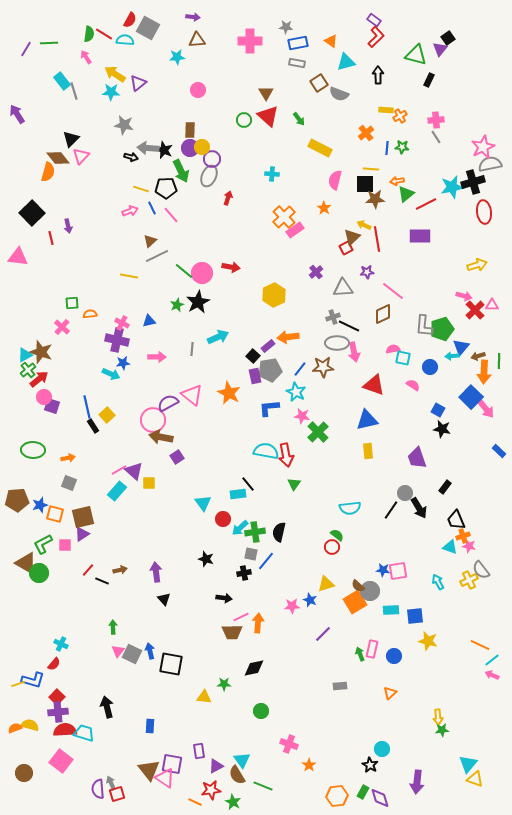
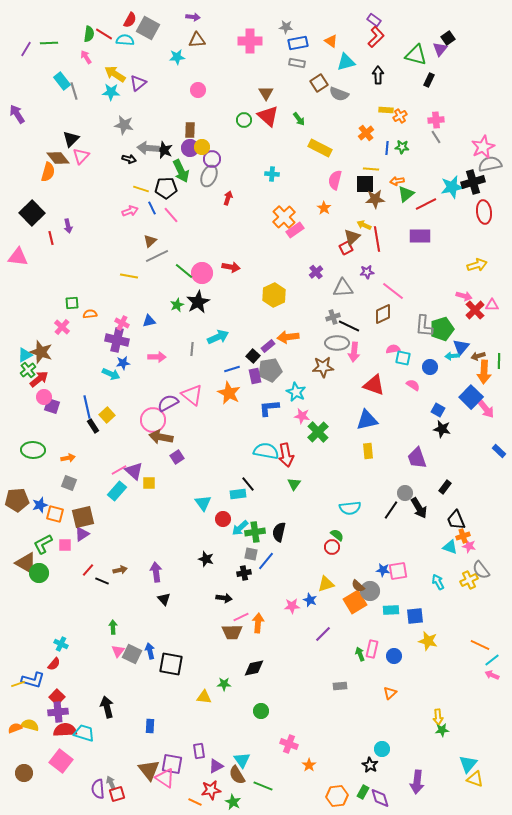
black arrow at (131, 157): moved 2 px left, 2 px down
pink arrow at (354, 352): rotated 18 degrees clockwise
blue line at (300, 369): moved 68 px left; rotated 35 degrees clockwise
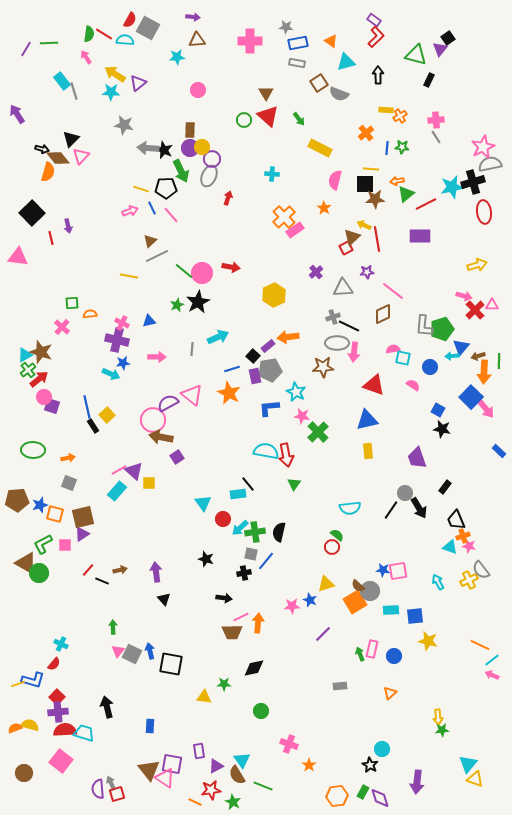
black arrow at (129, 159): moved 87 px left, 10 px up
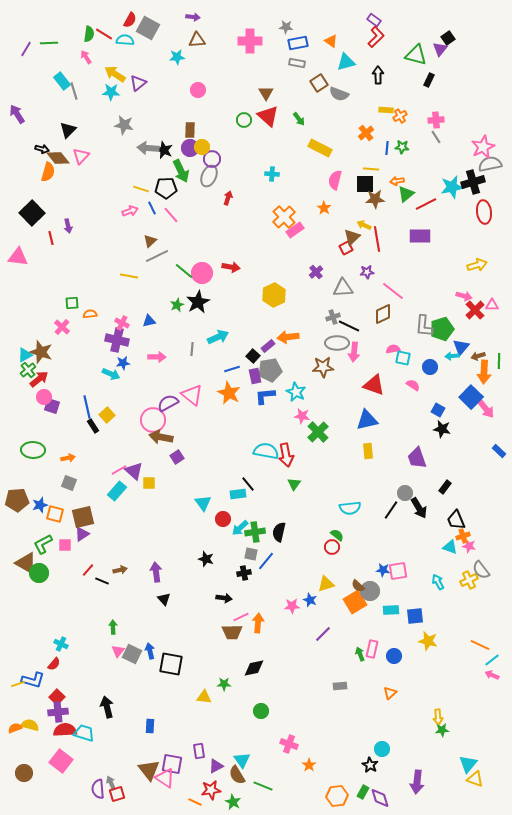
black triangle at (71, 139): moved 3 px left, 9 px up
blue L-shape at (269, 408): moved 4 px left, 12 px up
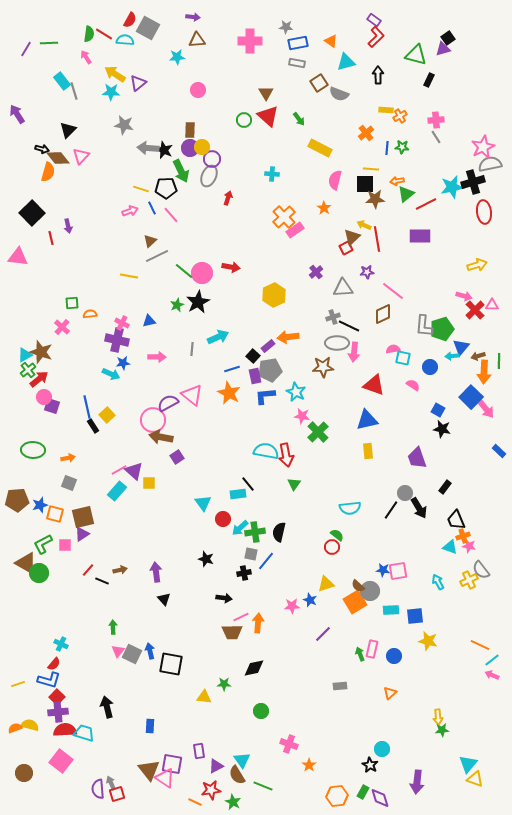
purple triangle at (440, 49): moved 3 px right; rotated 35 degrees clockwise
blue L-shape at (33, 680): moved 16 px right
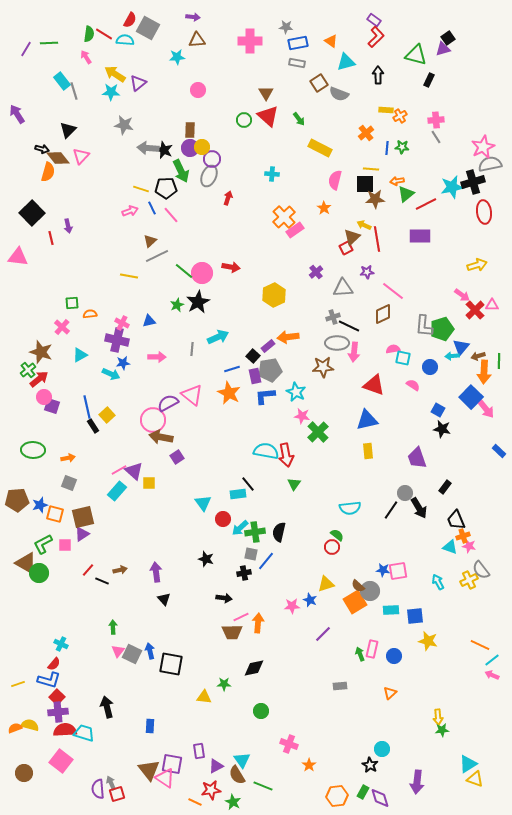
pink arrow at (464, 296): moved 2 px left, 1 px up; rotated 21 degrees clockwise
cyan triangle at (25, 355): moved 55 px right
cyan triangle at (468, 764): rotated 18 degrees clockwise
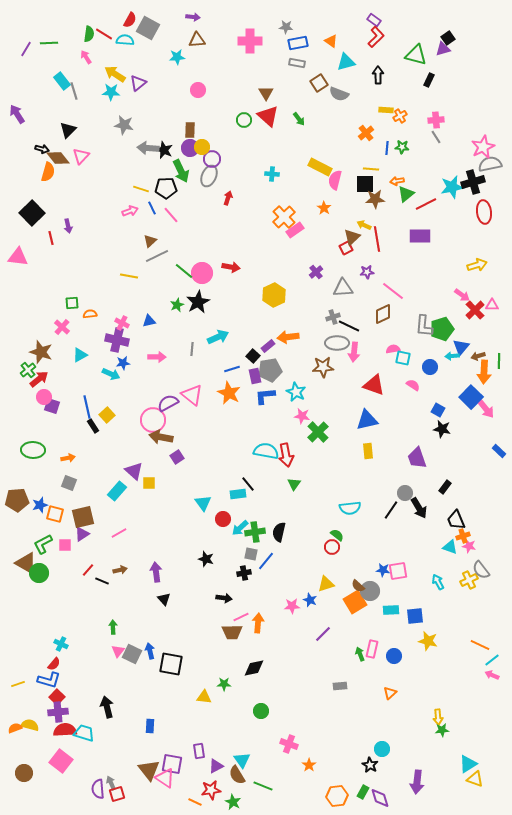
yellow rectangle at (320, 148): moved 19 px down
pink line at (119, 470): moved 63 px down
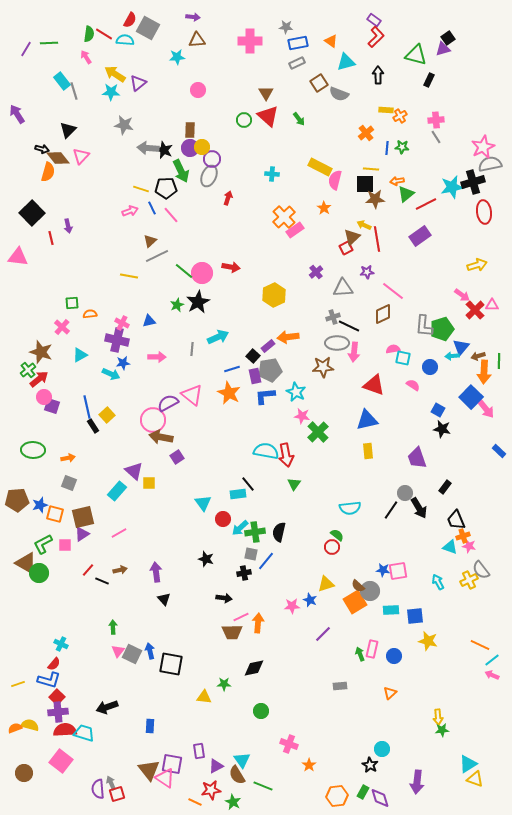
gray rectangle at (297, 63): rotated 35 degrees counterclockwise
purple rectangle at (420, 236): rotated 35 degrees counterclockwise
black arrow at (107, 707): rotated 95 degrees counterclockwise
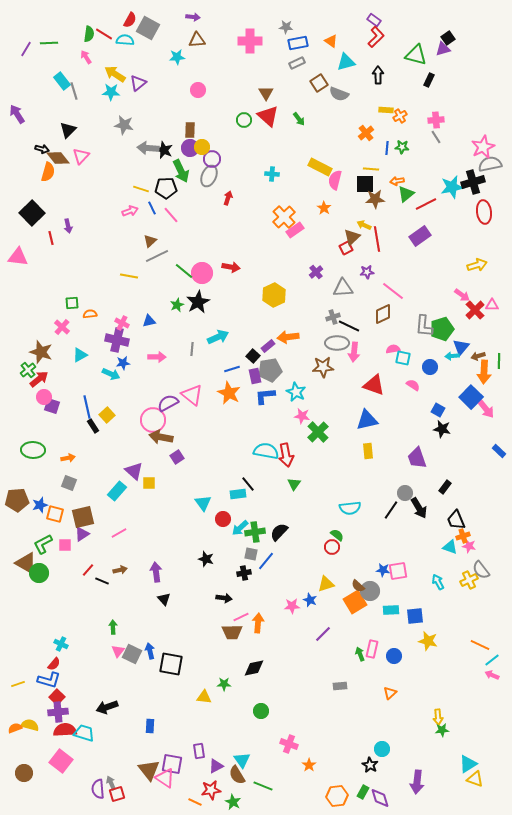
black semicircle at (279, 532): rotated 30 degrees clockwise
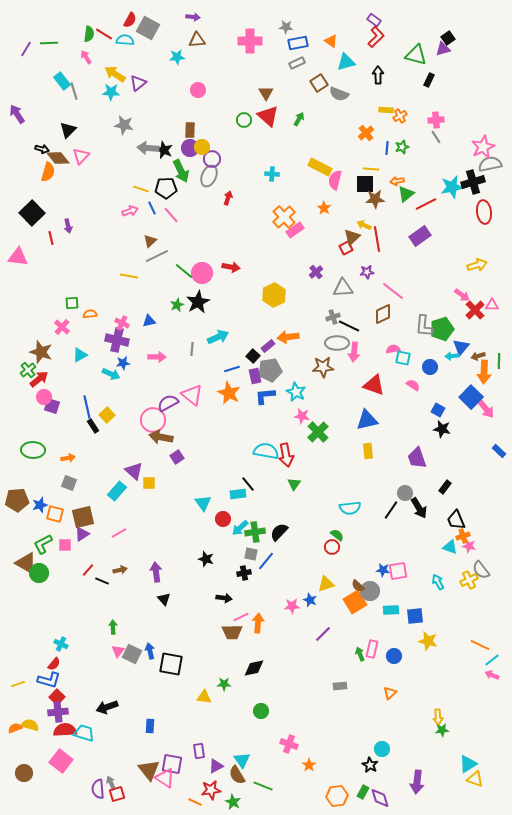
green arrow at (299, 119): rotated 112 degrees counterclockwise
green star at (402, 147): rotated 24 degrees counterclockwise
